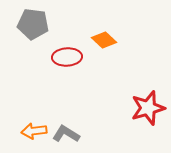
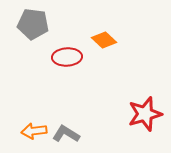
red star: moved 3 px left, 6 px down
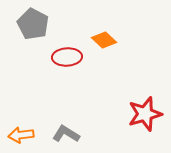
gray pentagon: rotated 20 degrees clockwise
orange arrow: moved 13 px left, 4 px down
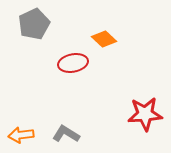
gray pentagon: moved 1 px right; rotated 20 degrees clockwise
orange diamond: moved 1 px up
red ellipse: moved 6 px right, 6 px down; rotated 8 degrees counterclockwise
red star: rotated 12 degrees clockwise
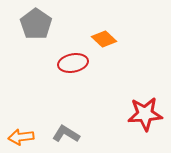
gray pentagon: moved 2 px right; rotated 12 degrees counterclockwise
orange arrow: moved 2 px down
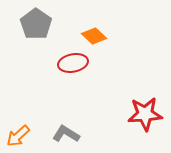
orange diamond: moved 10 px left, 3 px up
orange arrow: moved 3 px left, 1 px up; rotated 35 degrees counterclockwise
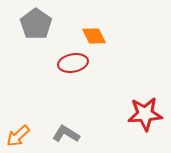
orange diamond: rotated 20 degrees clockwise
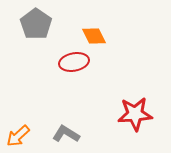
red ellipse: moved 1 px right, 1 px up
red star: moved 10 px left
